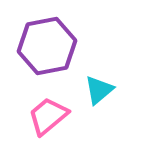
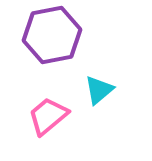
purple hexagon: moved 5 px right, 11 px up
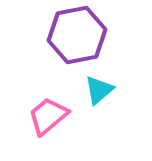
purple hexagon: moved 25 px right
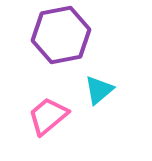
purple hexagon: moved 16 px left
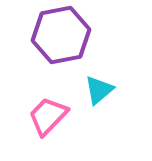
pink trapezoid: rotated 6 degrees counterclockwise
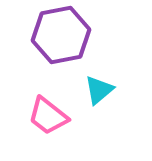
pink trapezoid: rotated 96 degrees counterclockwise
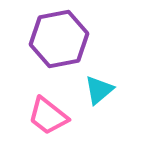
purple hexagon: moved 2 px left, 4 px down
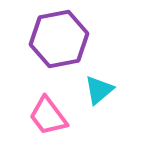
pink trapezoid: rotated 15 degrees clockwise
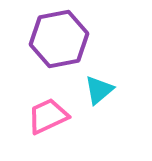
pink trapezoid: rotated 102 degrees clockwise
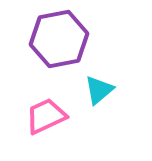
pink trapezoid: moved 2 px left
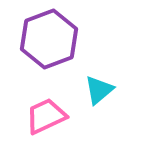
purple hexagon: moved 10 px left; rotated 10 degrees counterclockwise
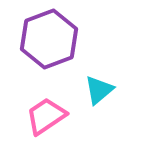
pink trapezoid: rotated 9 degrees counterclockwise
